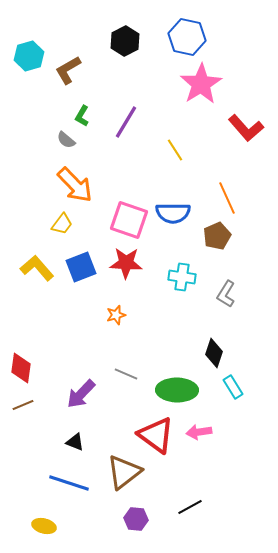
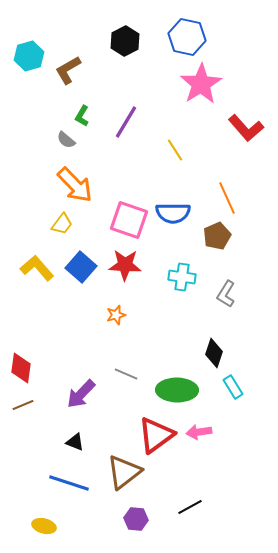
red star: moved 1 px left, 2 px down
blue square: rotated 28 degrees counterclockwise
red triangle: rotated 48 degrees clockwise
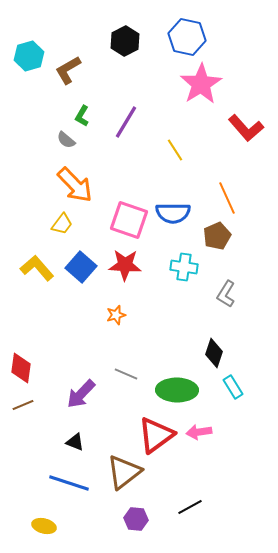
cyan cross: moved 2 px right, 10 px up
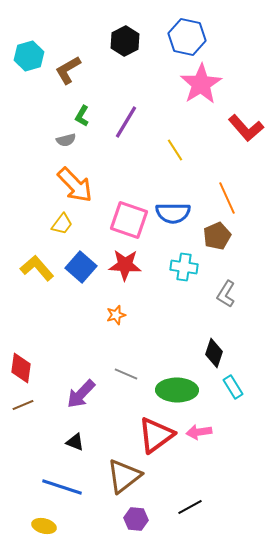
gray semicircle: rotated 54 degrees counterclockwise
brown triangle: moved 4 px down
blue line: moved 7 px left, 4 px down
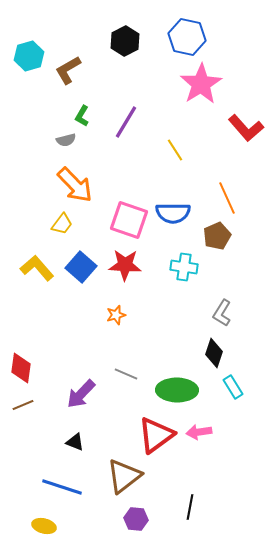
gray L-shape: moved 4 px left, 19 px down
black line: rotated 50 degrees counterclockwise
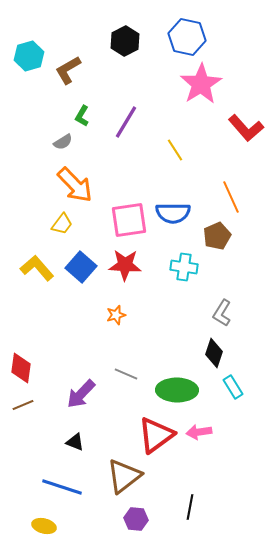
gray semicircle: moved 3 px left, 2 px down; rotated 18 degrees counterclockwise
orange line: moved 4 px right, 1 px up
pink square: rotated 27 degrees counterclockwise
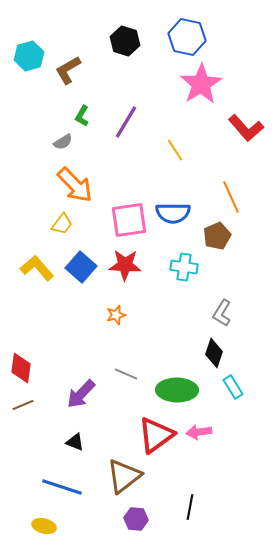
black hexagon: rotated 16 degrees counterclockwise
